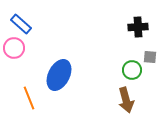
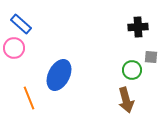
gray square: moved 1 px right
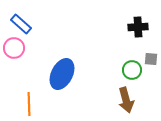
gray square: moved 2 px down
blue ellipse: moved 3 px right, 1 px up
orange line: moved 6 px down; rotated 20 degrees clockwise
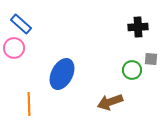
brown arrow: moved 16 px left, 2 px down; rotated 85 degrees clockwise
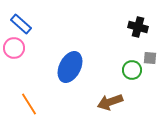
black cross: rotated 18 degrees clockwise
gray square: moved 1 px left, 1 px up
blue ellipse: moved 8 px right, 7 px up
orange line: rotated 30 degrees counterclockwise
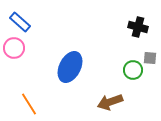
blue rectangle: moved 1 px left, 2 px up
green circle: moved 1 px right
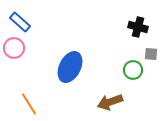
gray square: moved 1 px right, 4 px up
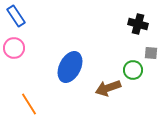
blue rectangle: moved 4 px left, 6 px up; rotated 15 degrees clockwise
black cross: moved 3 px up
gray square: moved 1 px up
brown arrow: moved 2 px left, 14 px up
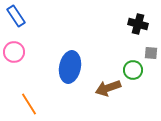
pink circle: moved 4 px down
blue ellipse: rotated 16 degrees counterclockwise
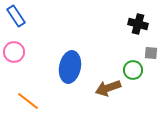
orange line: moved 1 px left, 3 px up; rotated 20 degrees counterclockwise
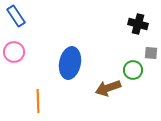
blue ellipse: moved 4 px up
orange line: moved 10 px right; rotated 50 degrees clockwise
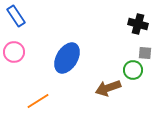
gray square: moved 6 px left
blue ellipse: moved 3 px left, 5 px up; rotated 20 degrees clockwise
orange line: rotated 60 degrees clockwise
